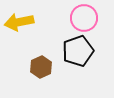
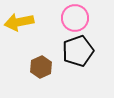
pink circle: moved 9 px left
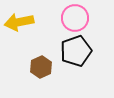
black pentagon: moved 2 px left
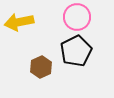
pink circle: moved 2 px right, 1 px up
black pentagon: rotated 8 degrees counterclockwise
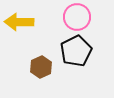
yellow arrow: rotated 12 degrees clockwise
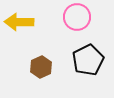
black pentagon: moved 12 px right, 9 px down
